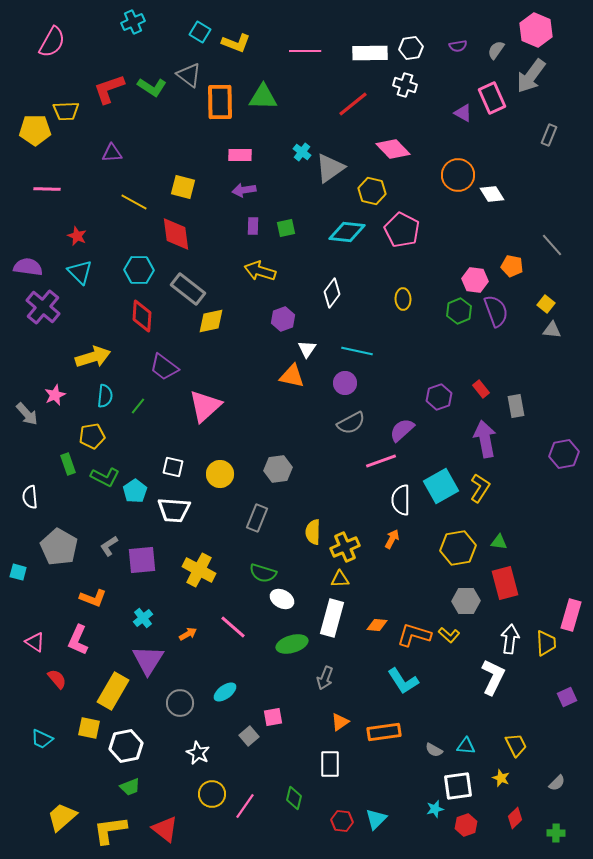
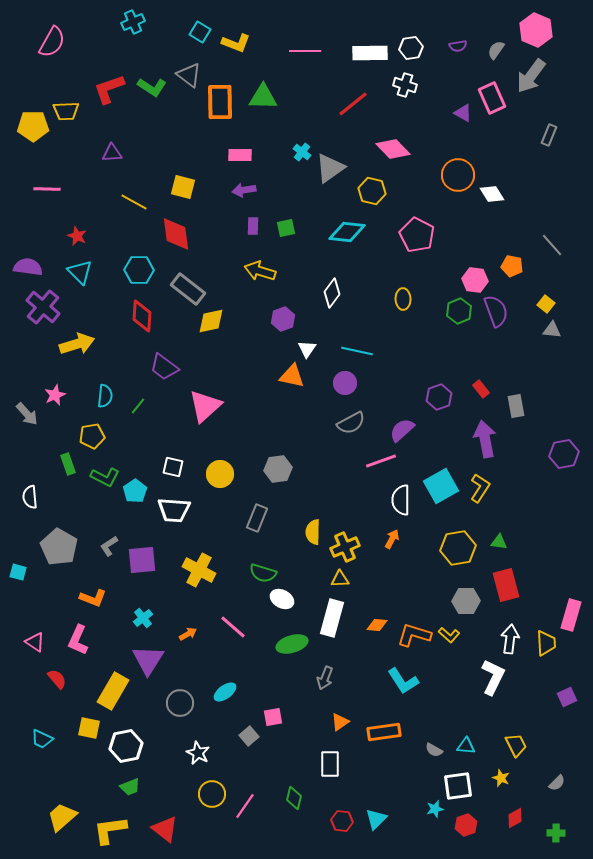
yellow pentagon at (35, 130): moved 2 px left, 4 px up
pink pentagon at (402, 230): moved 15 px right, 5 px down
yellow arrow at (93, 357): moved 16 px left, 13 px up
red rectangle at (505, 583): moved 1 px right, 2 px down
red diamond at (515, 818): rotated 15 degrees clockwise
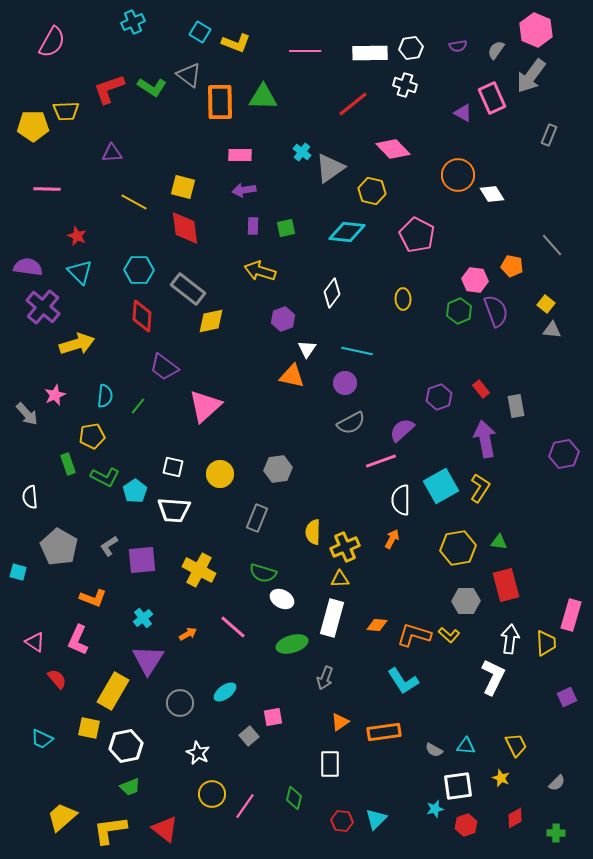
red diamond at (176, 234): moved 9 px right, 6 px up
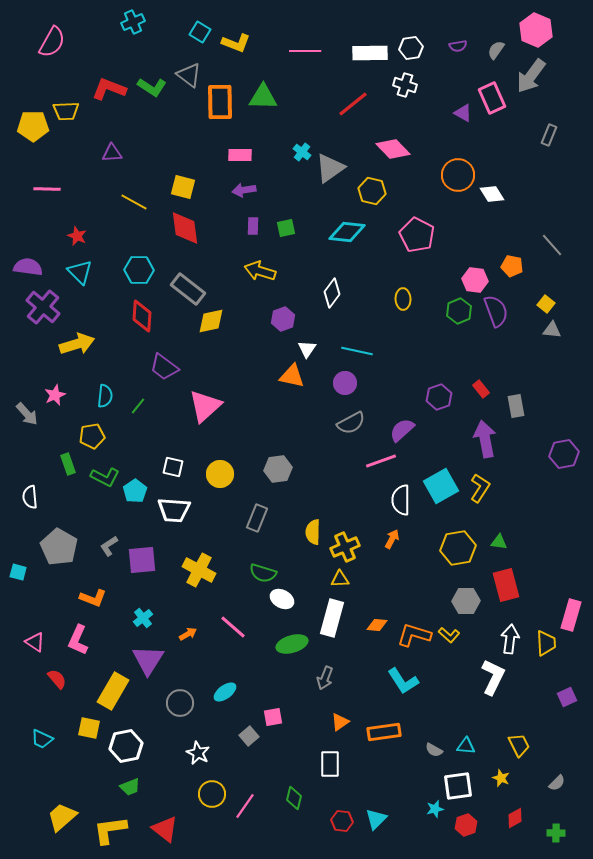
red L-shape at (109, 89): rotated 40 degrees clockwise
yellow trapezoid at (516, 745): moved 3 px right
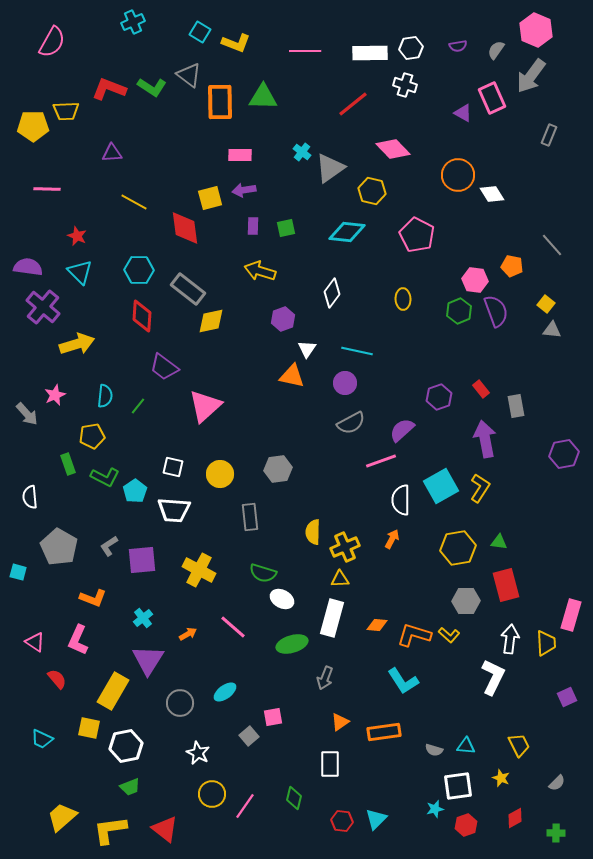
yellow square at (183, 187): moved 27 px right, 11 px down; rotated 30 degrees counterclockwise
gray rectangle at (257, 518): moved 7 px left, 1 px up; rotated 28 degrees counterclockwise
gray semicircle at (434, 750): rotated 12 degrees counterclockwise
